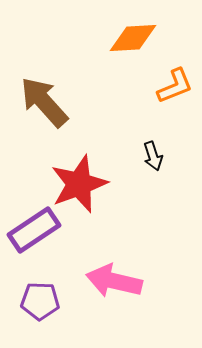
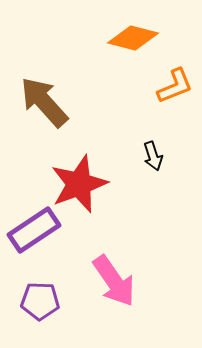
orange diamond: rotated 18 degrees clockwise
pink arrow: rotated 138 degrees counterclockwise
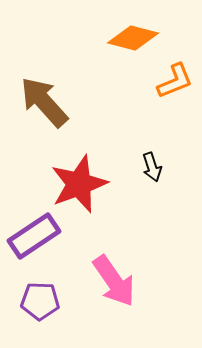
orange L-shape: moved 5 px up
black arrow: moved 1 px left, 11 px down
purple rectangle: moved 6 px down
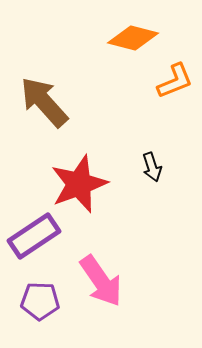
pink arrow: moved 13 px left
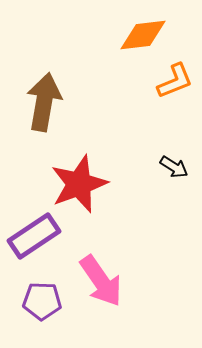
orange diamond: moved 10 px right, 3 px up; rotated 21 degrees counterclockwise
brown arrow: rotated 52 degrees clockwise
black arrow: moved 22 px right; rotated 40 degrees counterclockwise
purple pentagon: moved 2 px right
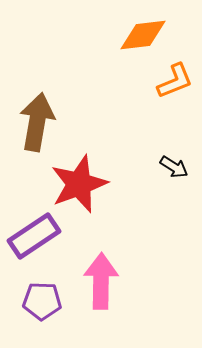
brown arrow: moved 7 px left, 20 px down
pink arrow: rotated 144 degrees counterclockwise
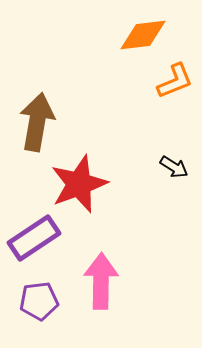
purple rectangle: moved 2 px down
purple pentagon: moved 3 px left; rotated 9 degrees counterclockwise
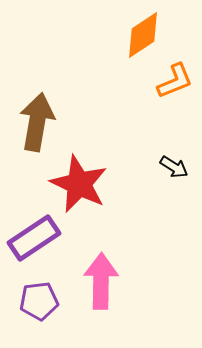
orange diamond: rotated 27 degrees counterclockwise
red star: rotated 26 degrees counterclockwise
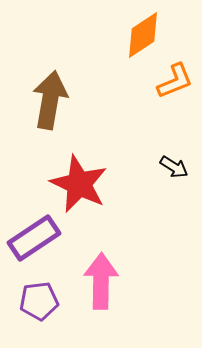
brown arrow: moved 13 px right, 22 px up
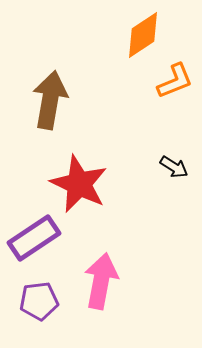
pink arrow: rotated 10 degrees clockwise
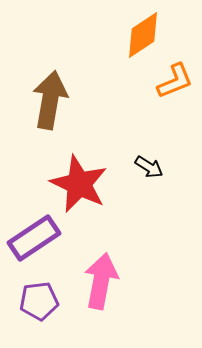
black arrow: moved 25 px left
